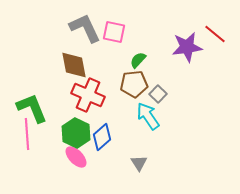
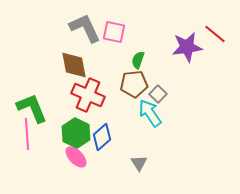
green semicircle: rotated 24 degrees counterclockwise
cyan arrow: moved 2 px right, 3 px up
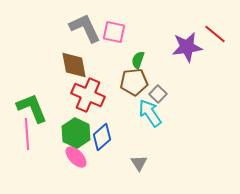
brown pentagon: moved 2 px up
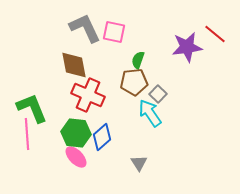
green hexagon: rotated 20 degrees counterclockwise
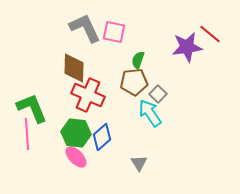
red line: moved 5 px left
brown diamond: moved 3 px down; rotated 12 degrees clockwise
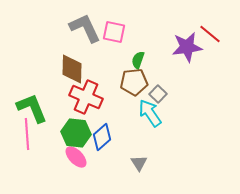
brown diamond: moved 2 px left, 1 px down
red cross: moved 2 px left, 2 px down
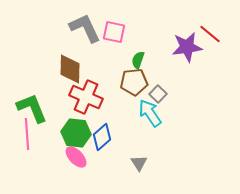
brown diamond: moved 2 px left
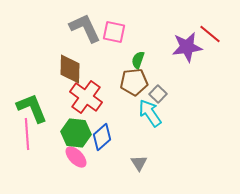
red cross: rotated 12 degrees clockwise
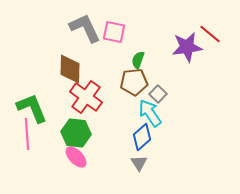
blue diamond: moved 40 px right
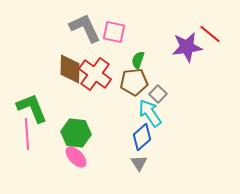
red cross: moved 9 px right, 23 px up
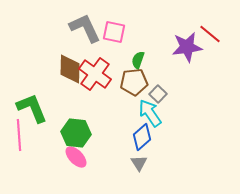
pink line: moved 8 px left, 1 px down
